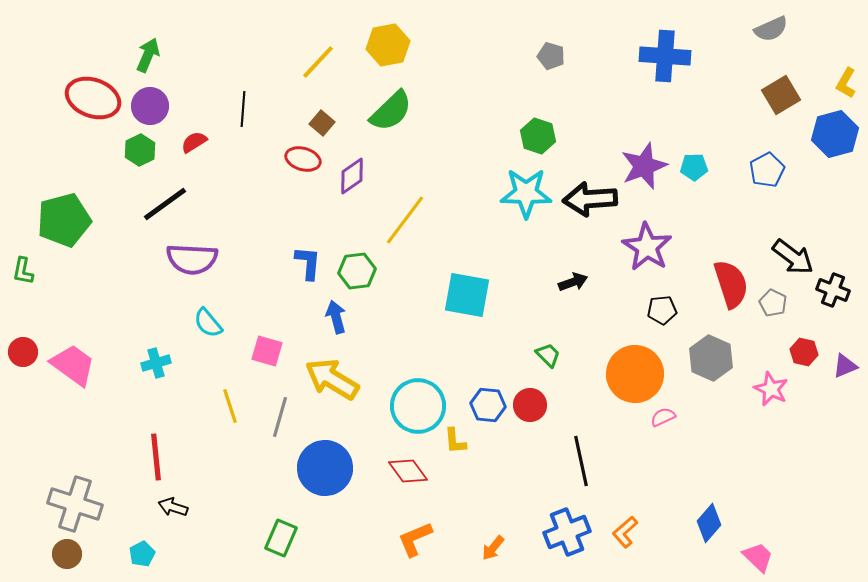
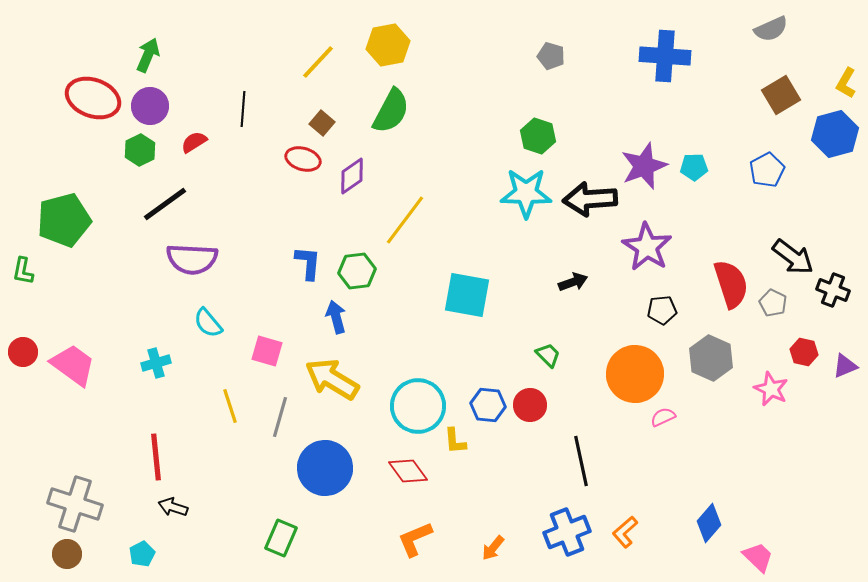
green semicircle at (391, 111): rotated 18 degrees counterclockwise
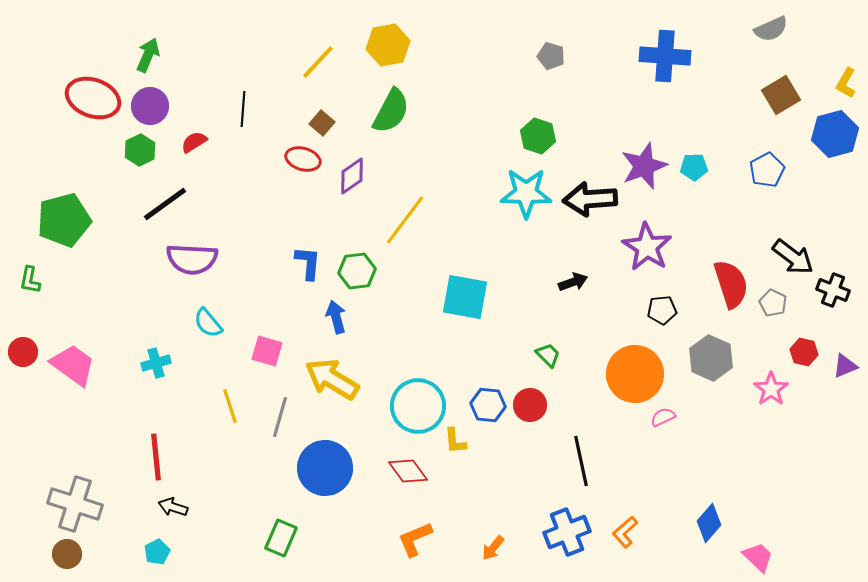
green L-shape at (23, 271): moved 7 px right, 9 px down
cyan square at (467, 295): moved 2 px left, 2 px down
pink star at (771, 389): rotated 12 degrees clockwise
cyan pentagon at (142, 554): moved 15 px right, 2 px up
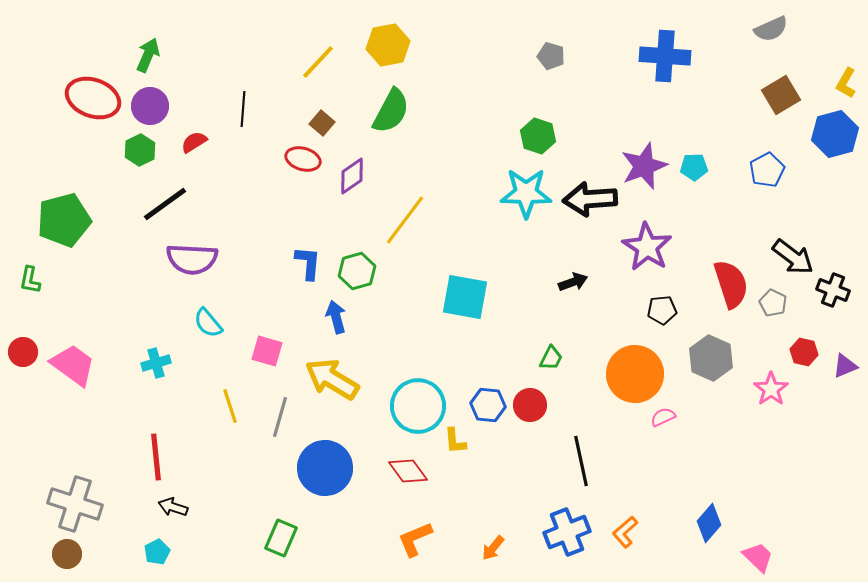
green hexagon at (357, 271): rotated 9 degrees counterclockwise
green trapezoid at (548, 355): moved 3 px right, 3 px down; rotated 72 degrees clockwise
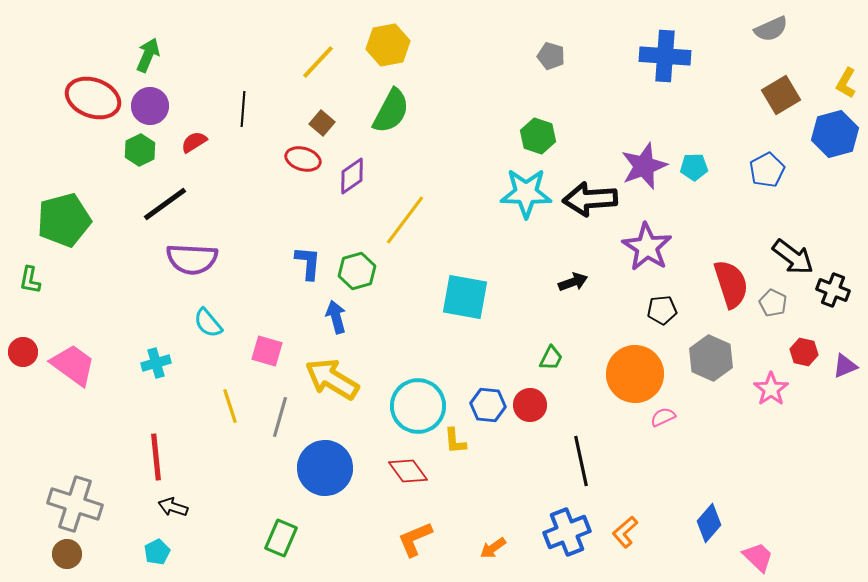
orange arrow at (493, 548): rotated 16 degrees clockwise
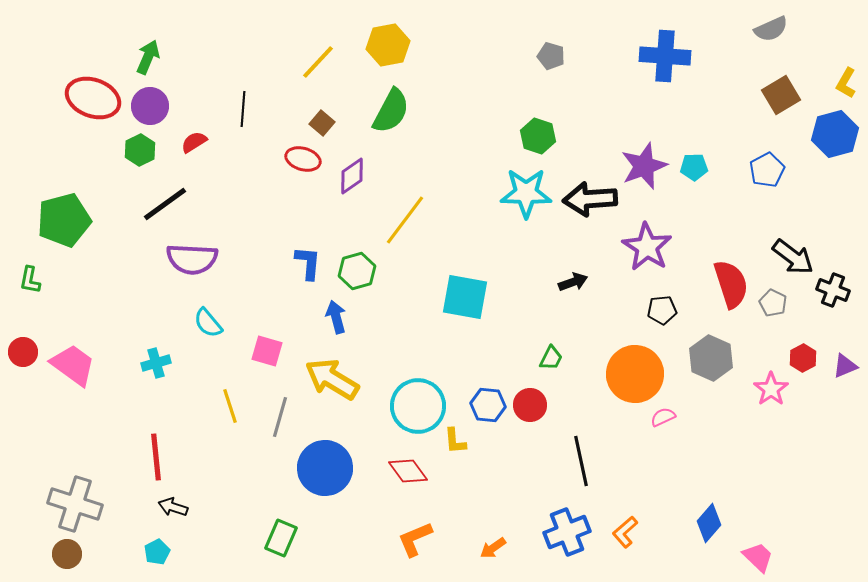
green arrow at (148, 55): moved 2 px down
red hexagon at (804, 352): moved 1 px left, 6 px down; rotated 20 degrees clockwise
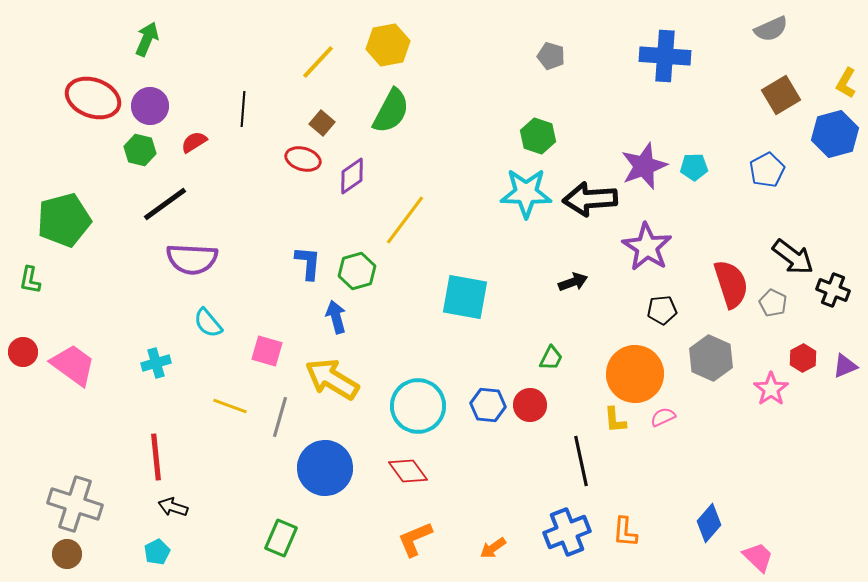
green arrow at (148, 57): moved 1 px left, 18 px up
green hexagon at (140, 150): rotated 20 degrees counterclockwise
yellow line at (230, 406): rotated 52 degrees counterclockwise
yellow L-shape at (455, 441): moved 160 px right, 21 px up
orange L-shape at (625, 532): rotated 44 degrees counterclockwise
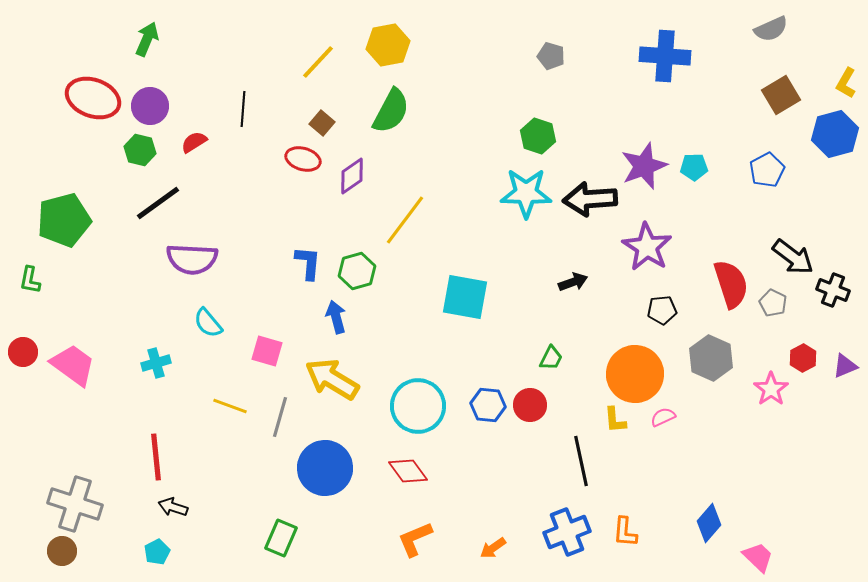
black line at (165, 204): moved 7 px left, 1 px up
brown circle at (67, 554): moved 5 px left, 3 px up
